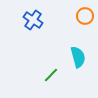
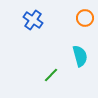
orange circle: moved 2 px down
cyan semicircle: moved 2 px right, 1 px up
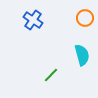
cyan semicircle: moved 2 px right, 1 px up
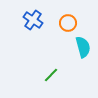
orange circle: moved 17 px left, 5 px down
cyan semicircle: moved 1 px right, 8 px up
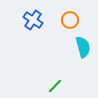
orange circle: moved 2 px right, 3 px up
green line: moved 4 px right, 11 px down
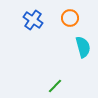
orange circle: moved 2 px up
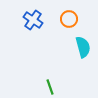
orange circle: moved 1 px left, 1 px down
green line: moved 5 px left, 1 px down; rotated 63 degrees counterclockwise
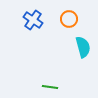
green line: rotated 63 degrees counterclockwise
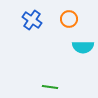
blue cross: moved 1 px left
cyan semicircle: rotated 105 degrees clockwise
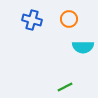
blue cross: rotated 18 degrees counterclockwise
green line: moved 15 px right; rotated 35 degrees counterclockwise
